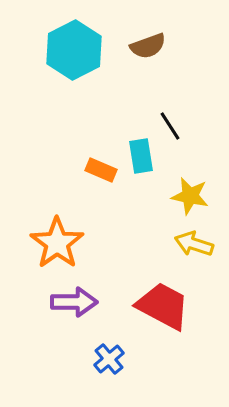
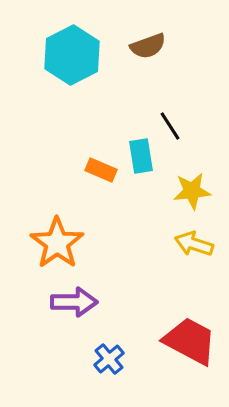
cyan hexagon: moved 2 px left, 5 px down
yellow star: moved 2 px right, 5 px up; rotated 18 degrees counterclockwise
red trapezoid: moved 27 px right, 35 px down
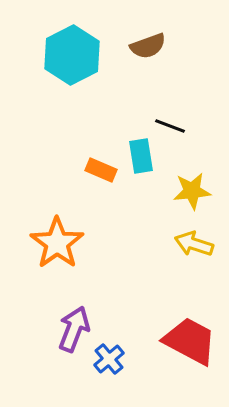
black line: rotated 36 degrees counterclockwise
purple arrow: moved 27 px down; rotated 69 degrees counterclockwise
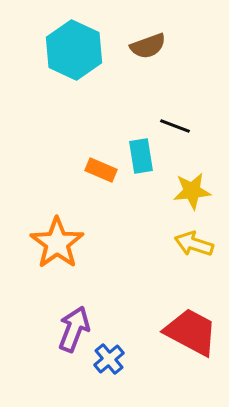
cyan hexagon: moved 2 px right, 5 px up; rotated 8 degrees counterclockwise
black line: moved 5 px right
red trapezoid: moved 1 px right, 9 px up
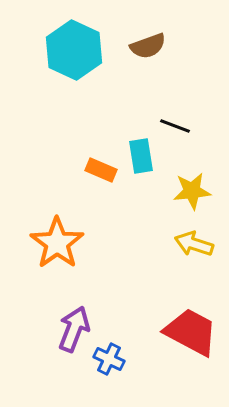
blue cross: rotated 24 degrees counterclockwise
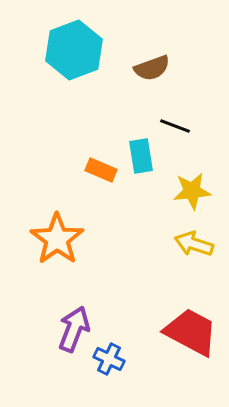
brown semicircle: moved 4 px right, 22 px down
cyan hexagon: rotated 14 degrees clockwise
orange star: moved 4 px up
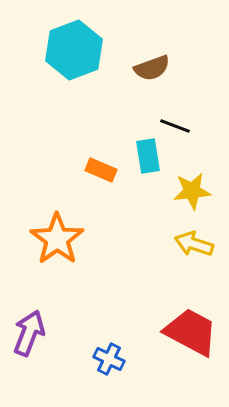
cyan rectangle: moved 7 px right
purple arrow: moved 45 px left, 4 px down
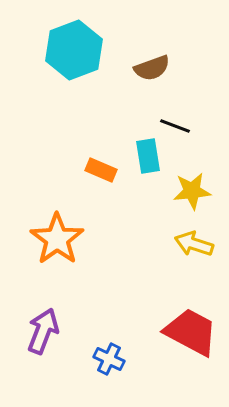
purple arrow: moved 14 px right, 2 px up
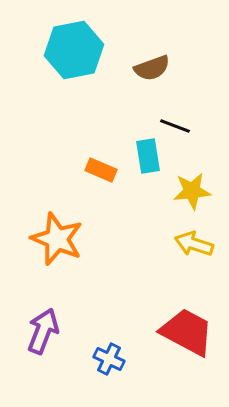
cyan hexagon: rotated 10 degrees clockwise
orange star: rotated 14 degrees counterclockwise
red trapezoid: moved 4 px left
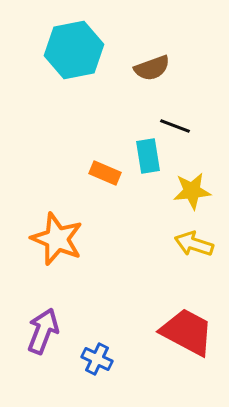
orange rectangle: moved 4 px right, 3 px down
blue cross: moved 12 px left
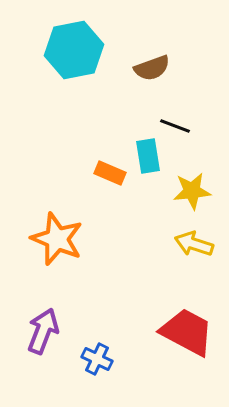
orange rectangle: moved 5 px right
